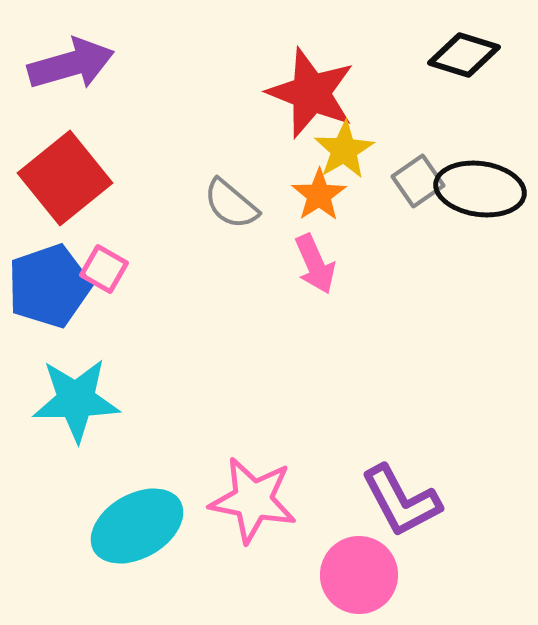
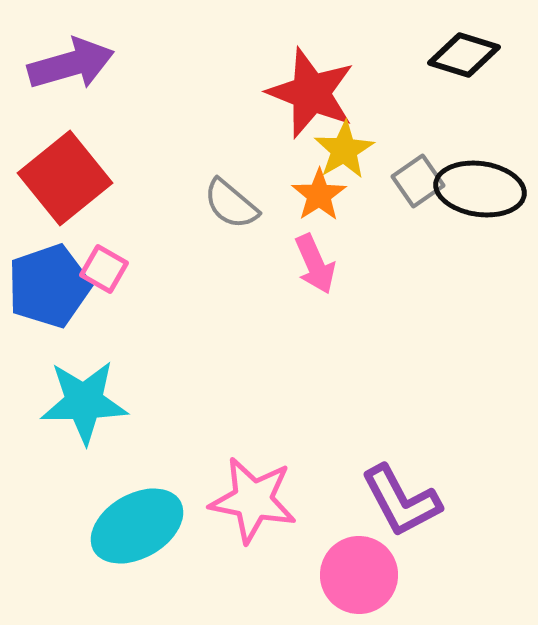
cyan star: moved 8 px right, 2 px down
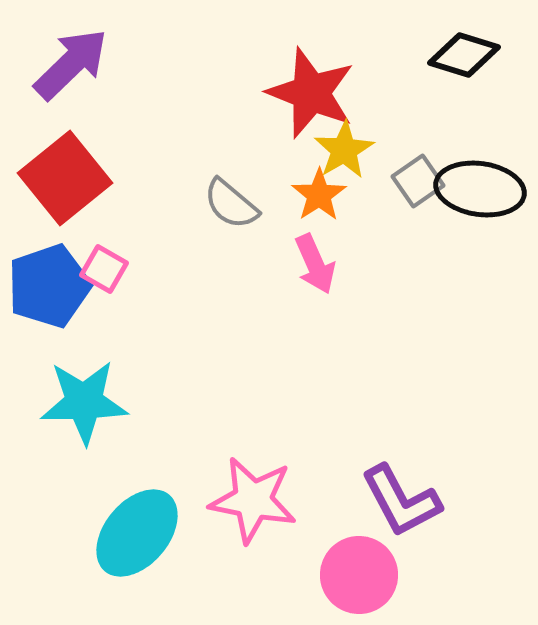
purple arrow: rotated 28 degrees counterclockwise
cyan ellipse: moved 7 px down; rotated 20 degrees counterclockwise
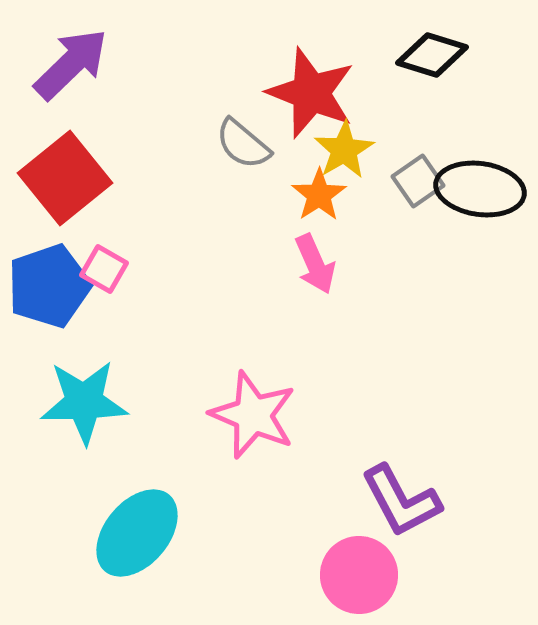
black diamond: moved 32 px left
gray semicircle: moved 12 px right, 60 px up
pink star: moved 85 px up; rotated 12 degrees clockwise
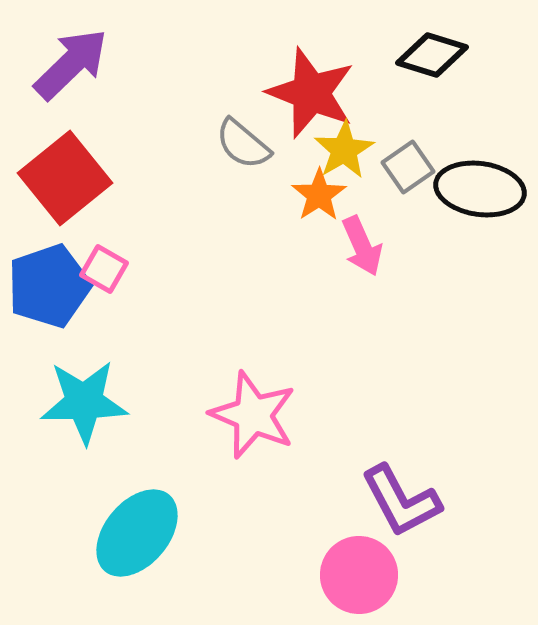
gray square: moved 10 px left, 14 px up
pink arrow: moved 47 px right, 18 px up
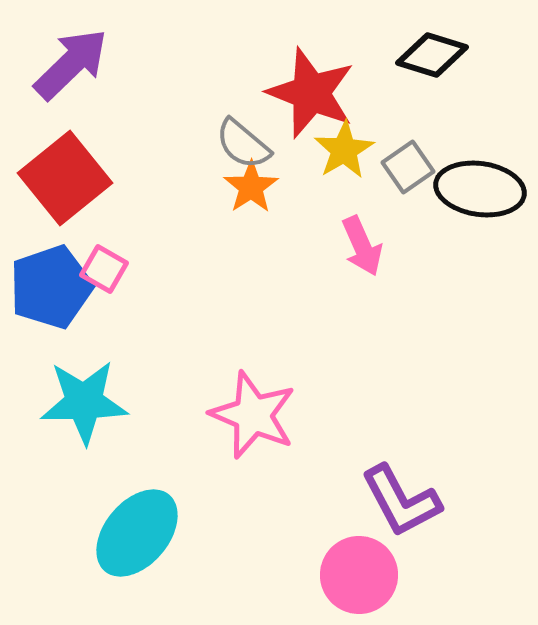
orange star: moved 68 px left, 8 px up
blue pentagon: moved 2 px right, 1 px down
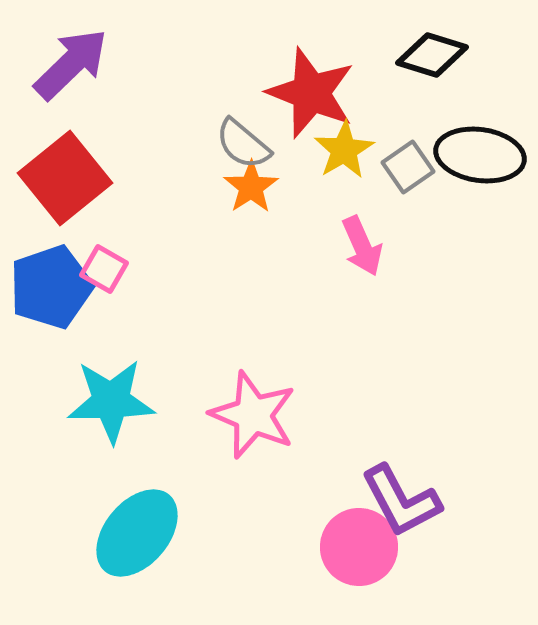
black ellipse: moved 34 px up
cyan star: moved 27 px right, 1 px up
pink circle: moved 28 px up
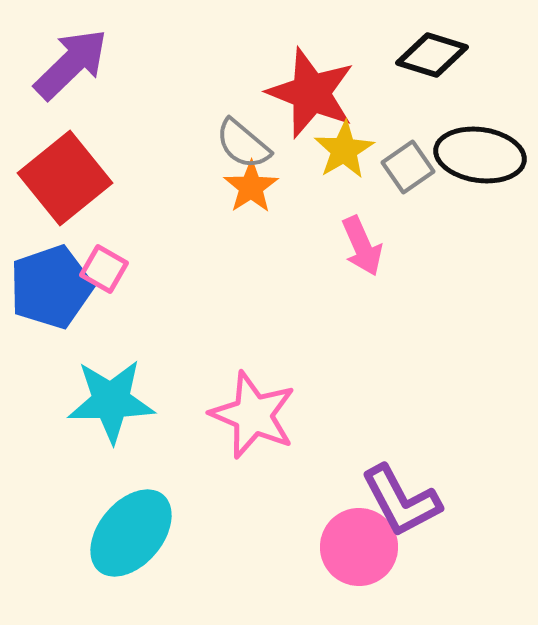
cyan ellipse: moved 6 px left
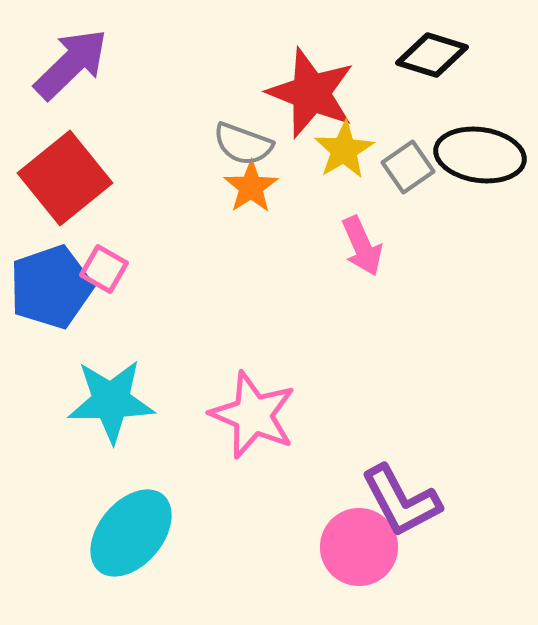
gray semicircle: rotated 20 degrees counterclockwise
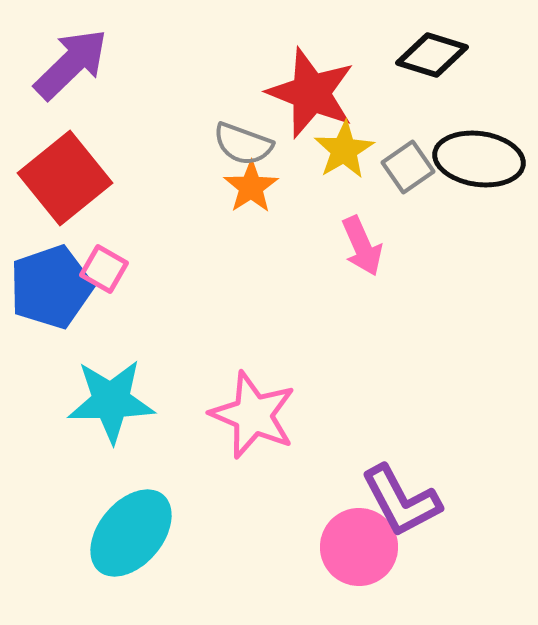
black ellipse: moved 1 px left, 4 px down
